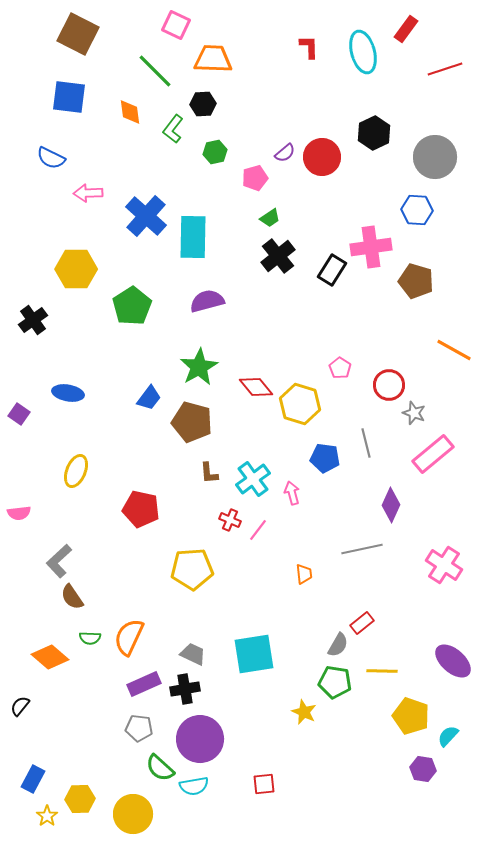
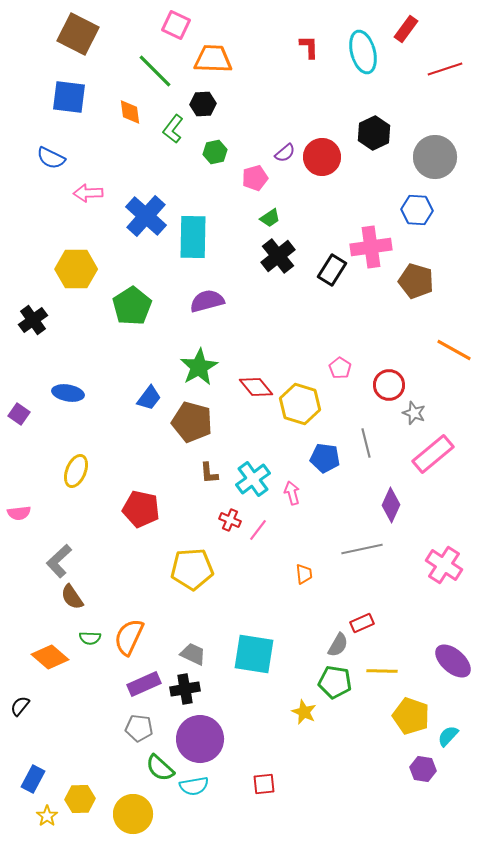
red rectangle at (362, 623): rotated 15 degrees clockwise
cyan square at (254, 654): rotated 18 degrees clockwise
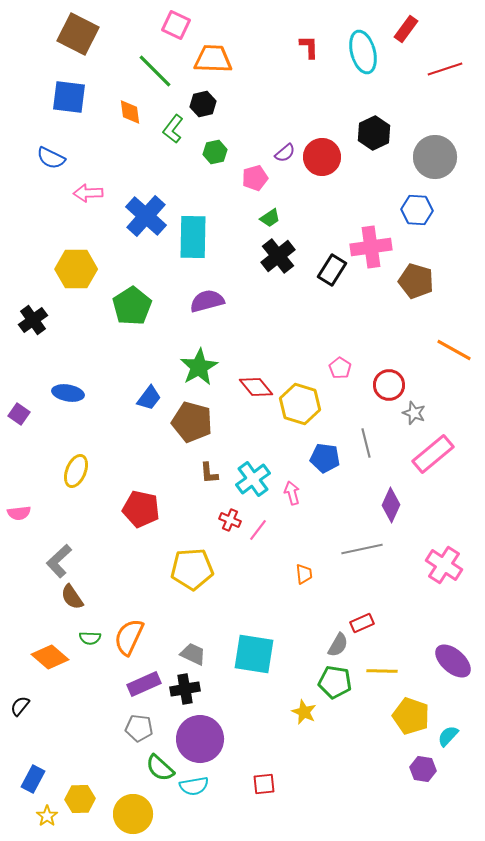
black hexagon at (203, 104): rotated 10 degrees counterclockwise
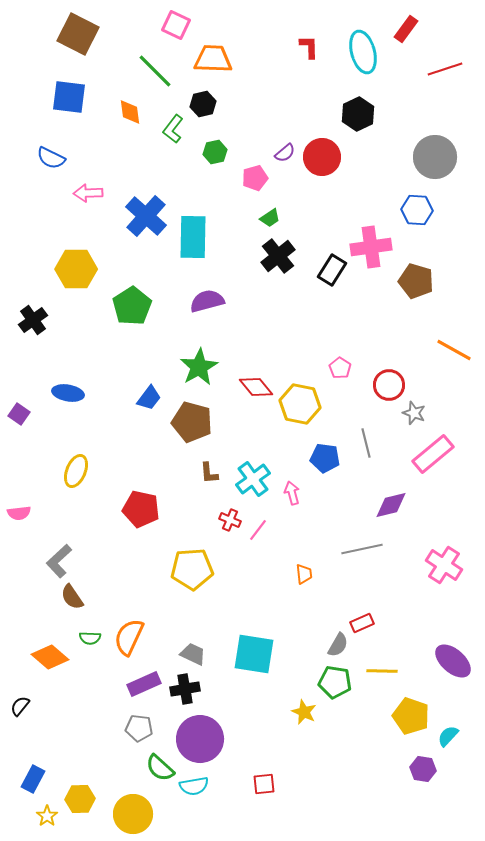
black hexagon at (374, 133): moved 16 px left, 19 px up
yellow hexagon at (300, 404): rotated 6 degrees counterclockwise
purple diamond at (391, 505): rotated 52 degrees clockwise
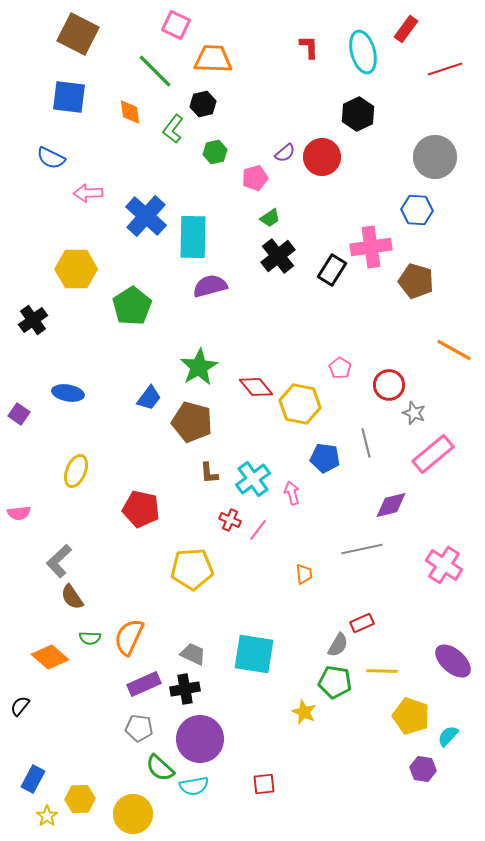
purple semicircle at (207, 301): moved 3 px right, 15 px up
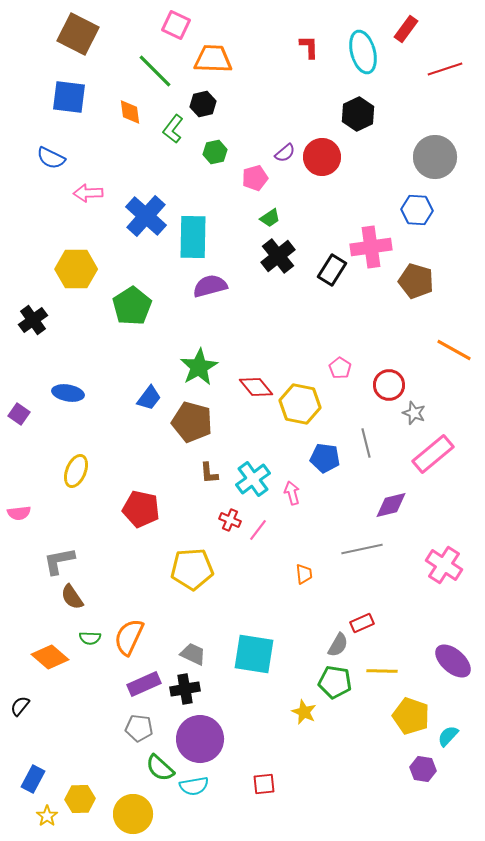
gray L-shape at (59, 561): rotated 32 degrees clockwise
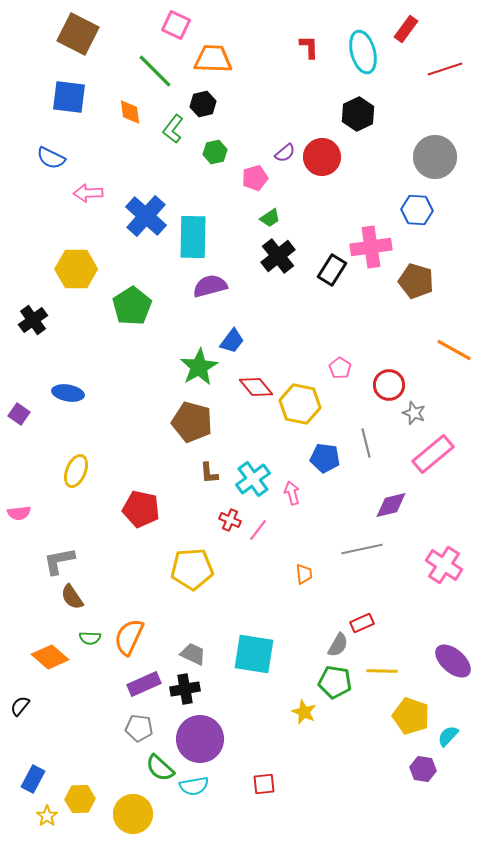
blue trapezoid at (149, 398): moved 83 px right, 57 px up
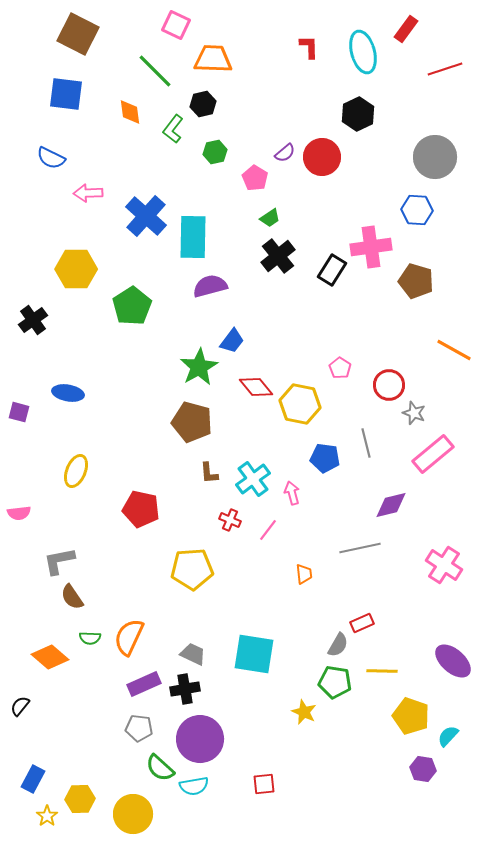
blue square at (69, 97): moved 3 px left, 3 px up
pink pentagon at (255, 178): rotated 25 degrees counterclockwise
purple square at (19, 414): moved 2 px up; rotated 20 degrees counterclockwise
pink line at (258, 530): moved 10 px right
gray line at (362, 549): moved 2 px left, 1 px up
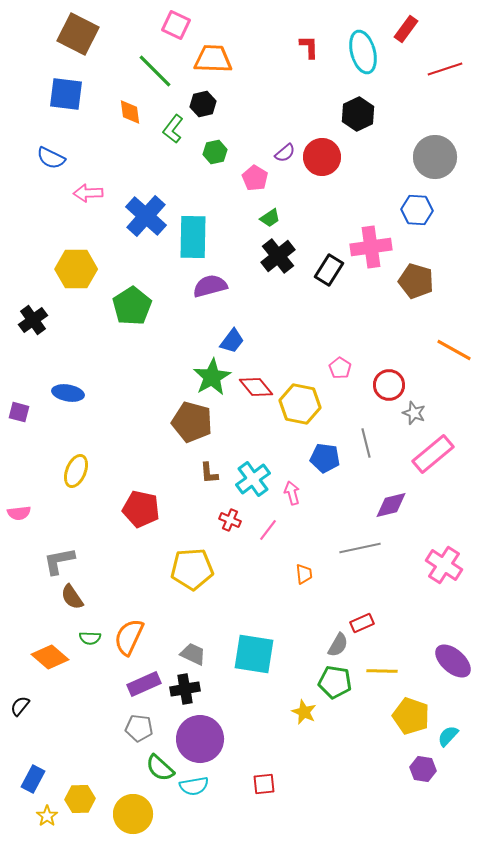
black rectangle at (332, 270): moved 3 px left
green star at (199, 367): moved 13 px right, 10 px down
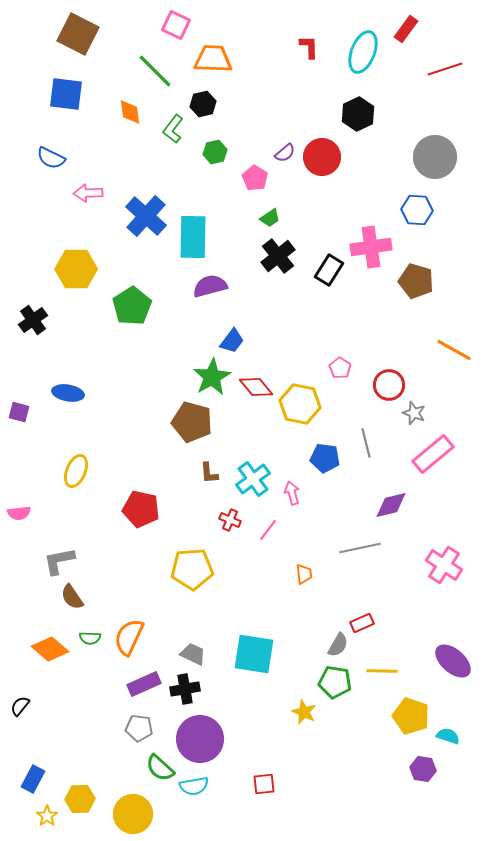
cyan ellipse at (363, 52): rotated 36 degrees clockwise
orange diamond at (50, 657): moved 8 px up
cyan semicircle at (448, 736): rotated 65 degrees clockwise
